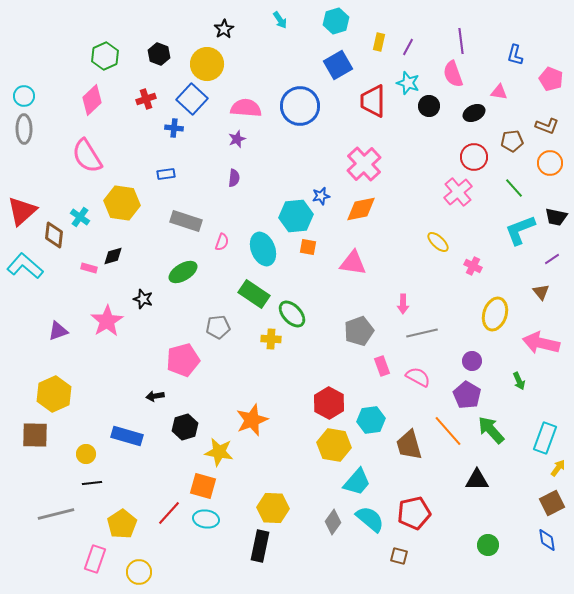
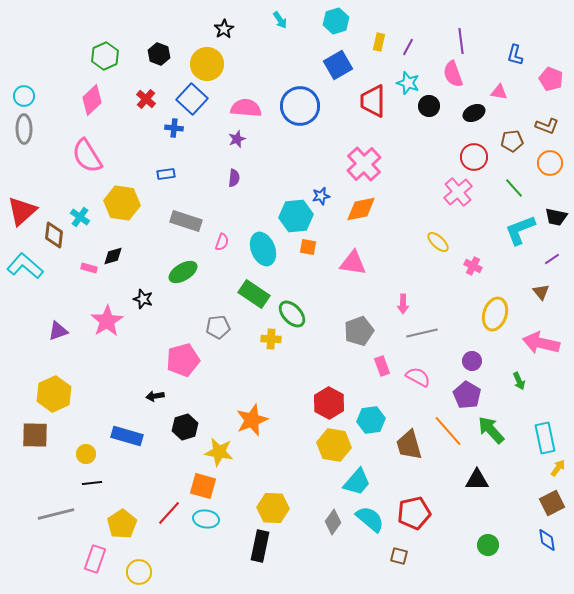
red cross at (146, 99): rotated 30 degrees counterclockwise
cyan rectangle at (545, 438): rotated 32 degrees counterclockwise
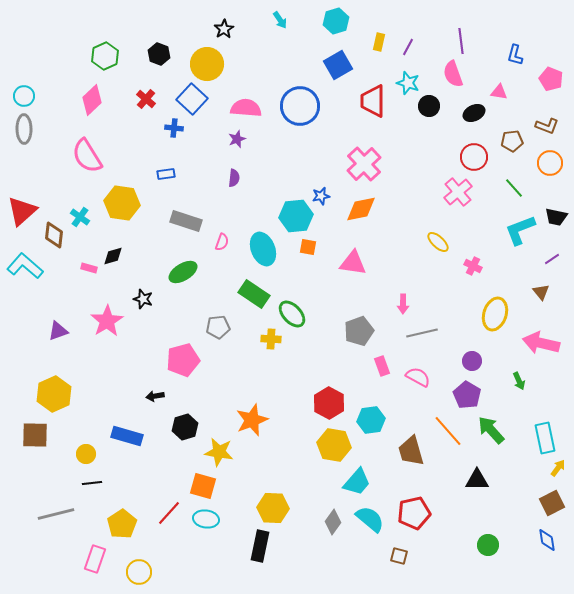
brown trapezoid at (409, 445): moved 2 px right, 6 px down
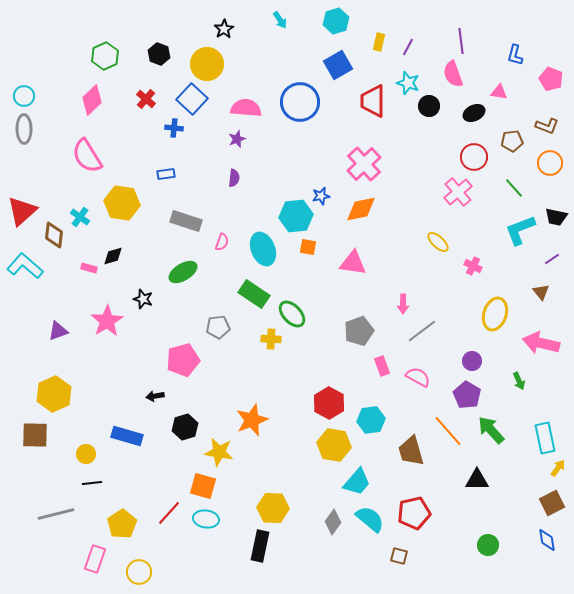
blue circle at (300, 106): moved 4 px up
gray line at (422, 333): moved 2 px up; rotated 24 degrees counterclockwise
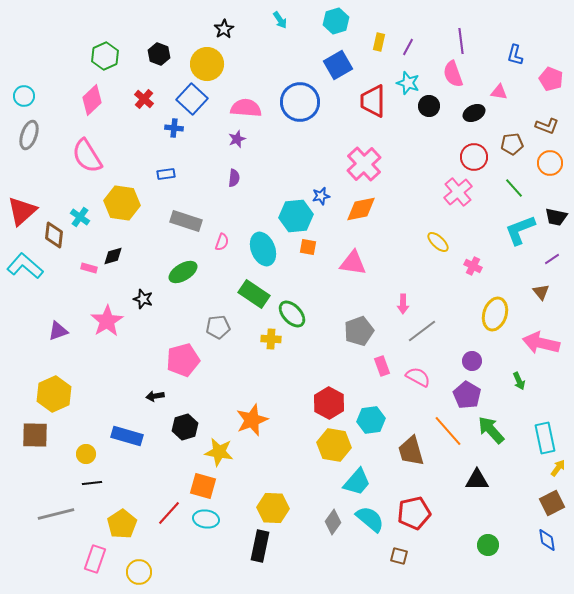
red cross at (146, 99): moved 2 px left
gray ellipse at (24, 129): moved 5 px right, 6 px down; rotated 20 degrees clockwise
brown pentagon at (512, 141): moved 3 px down
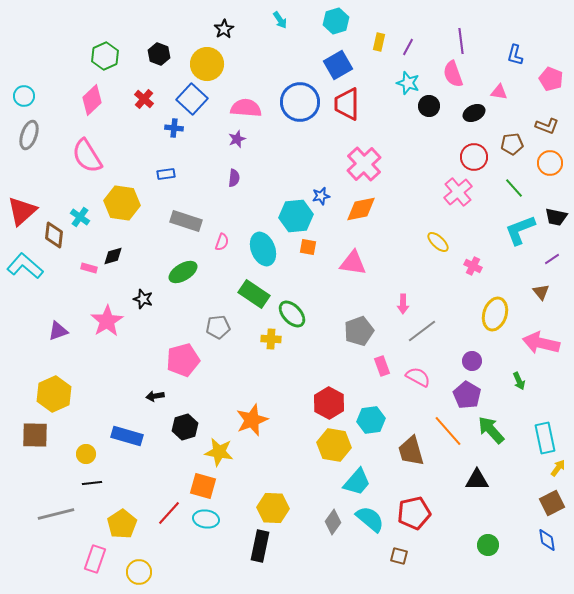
red trapezoid at (373, 101): moved 26 px left, 3 px down
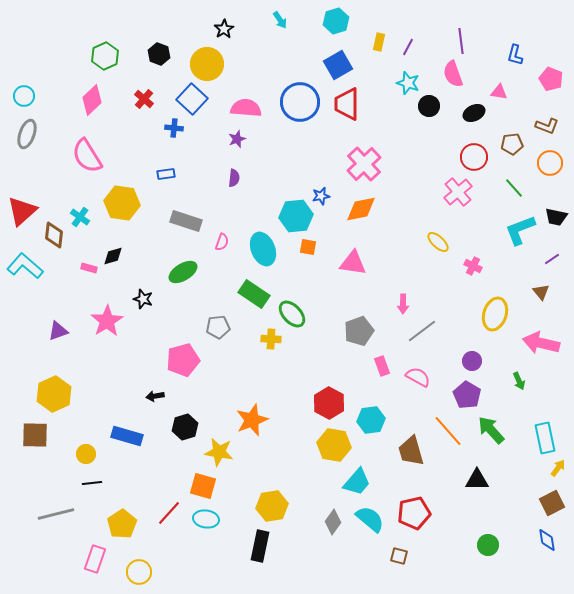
gray ellipse at (29, 135): moved 2 px left, 1 px up
yellow hexagon at (273, 508): moved 1 px left, 2 px up; rotated 12 degrees counterclockwise
